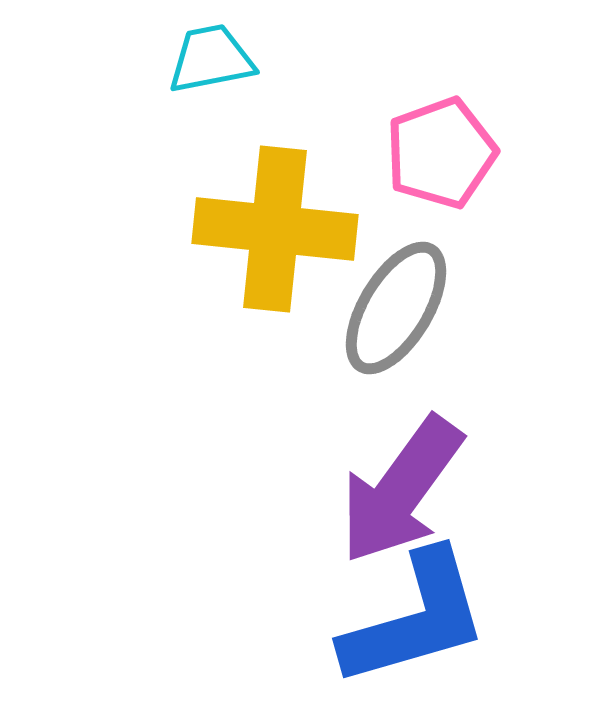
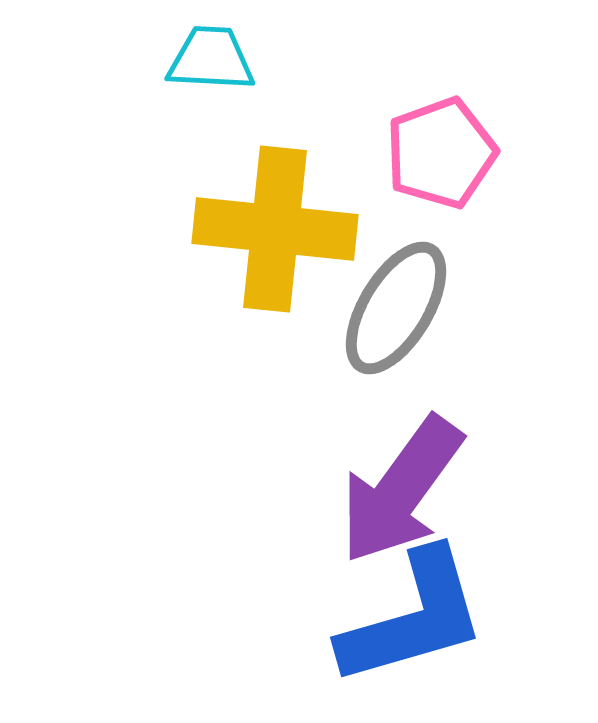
cyan trapezoid: rotated 14 degrees clockwise
blue L-shape: moved 2 px left, 1 px up
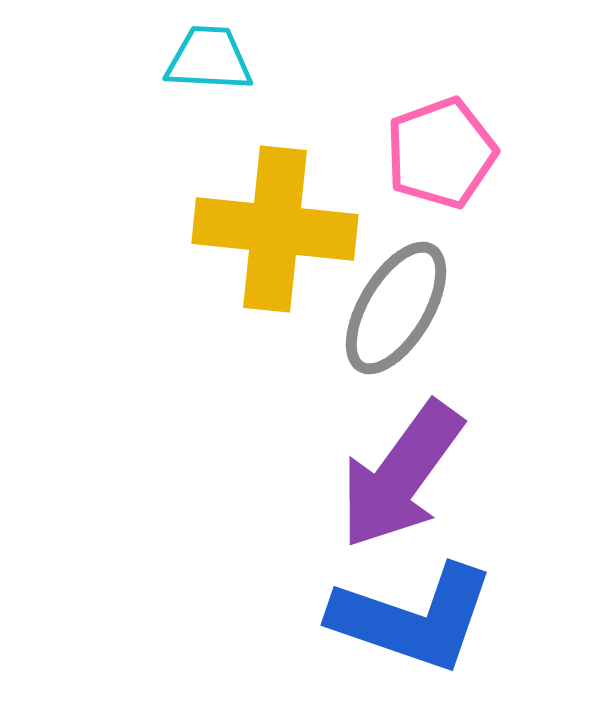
cyan trapezoid: moved 2 px left
purple arrow: moved 15 px up
blue L-shape: rotated 35 degrees clockwise
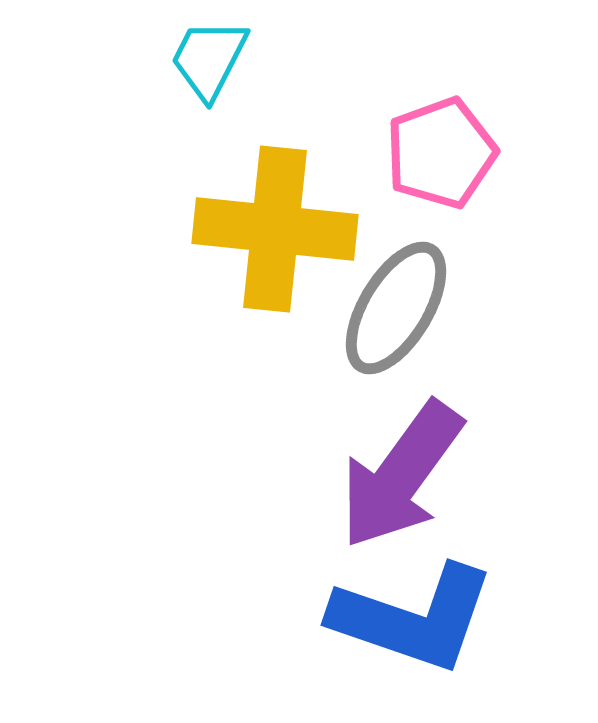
cyan trapezoid: rotated 66 degrees counterclockwise
